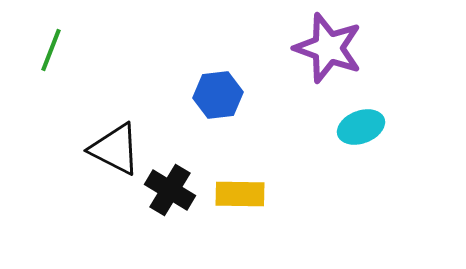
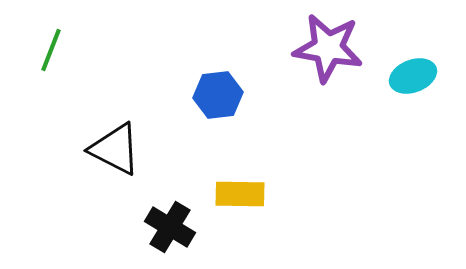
purple star: rotated 10 degrees counterclockwise
cyan ellipse: moved 52 px right, 51 px up
black cross: moved 37 px down
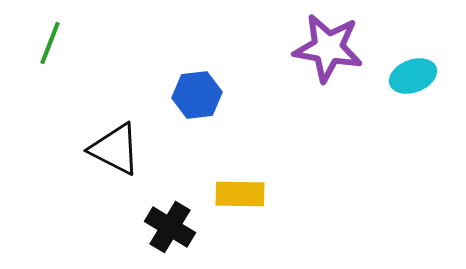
green line: moved 1 px left, 7 px up
blue hexagon: moved 21 px left
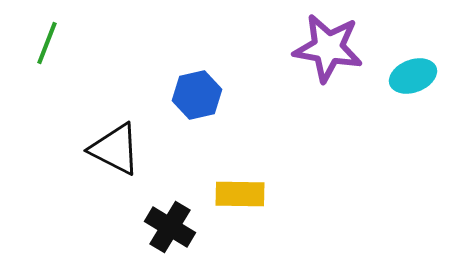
green line: moved 3 px left
blue hexagon: rotated 6 degrees counterclockwise
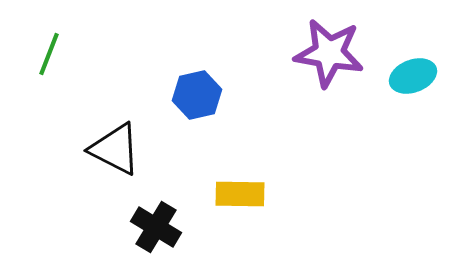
green line: moved 2 px right, 11 px down
purple star: moved 1 px right, 5 px down
black cross: moved 14 px left
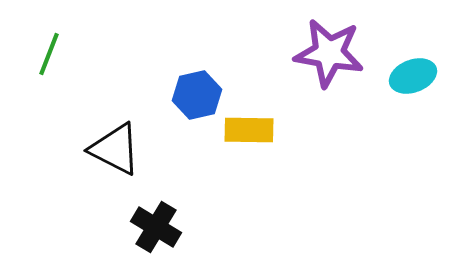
yellow rectangle: moved 9 px right, 64 px up
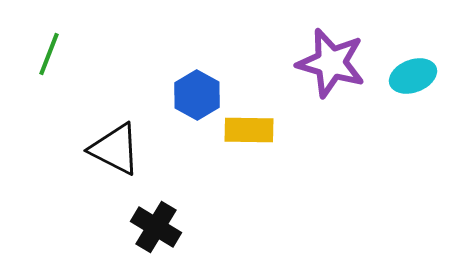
purple star: moved 2 px right, 10 px down; rotated 6 degrees clockwise
blue hexagon: rotated 18 degrees counterclockwise
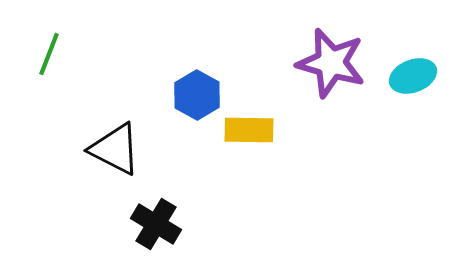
black cross: moved 3 px up
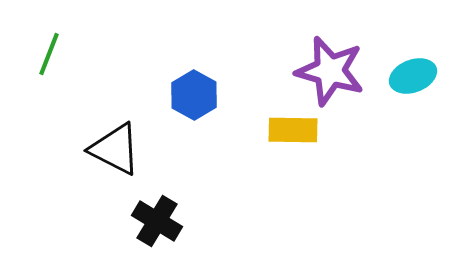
purple star: moved 1 px left, 8 px down
blue hexagon: moved 3 px left
yellow rectangle: moved 44 px right
black cross: moved 1 px right, 3 px up
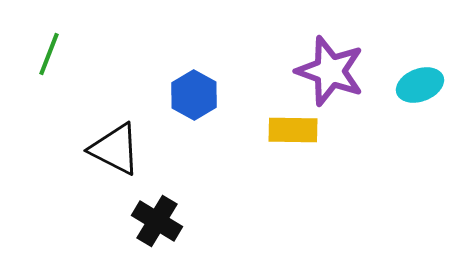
purple star: rotated 4 degrees clockwise
cyan ellipse: moved 7 px right, 9 px down
